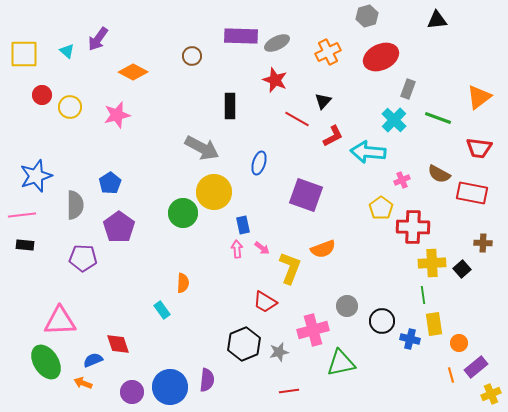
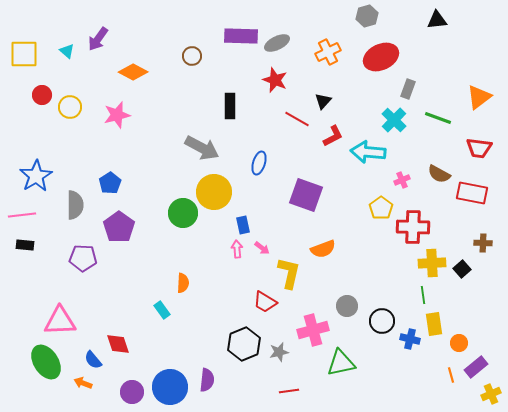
blue star at (36, 176): rotated 12 degrees counterclockwise
yellow L-shape at (290, 268): moved 1 px left, 5 px down; rotated 8 degrees counterclockwise
blue semicircle at (93, 360): rotated 108 degrees counterclockwise
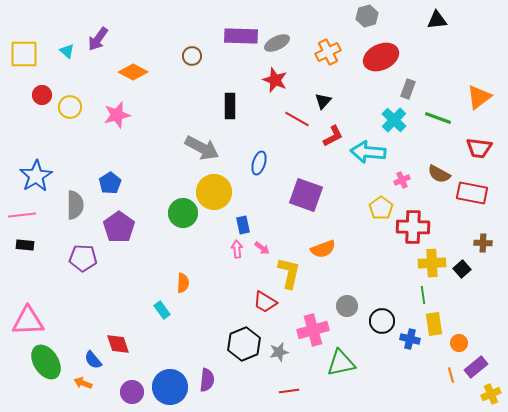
pink triangle at (60, 321): moved 32 px left
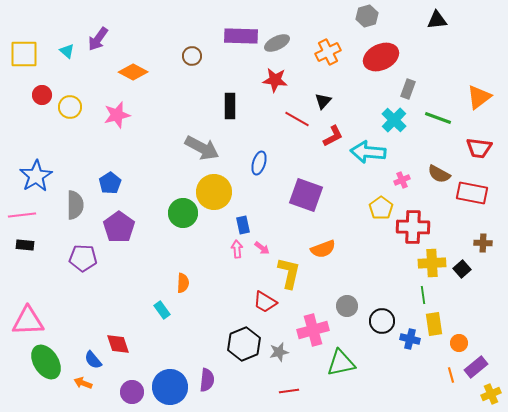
red star at (275, 80): rotated 15 degrees counterclockwise
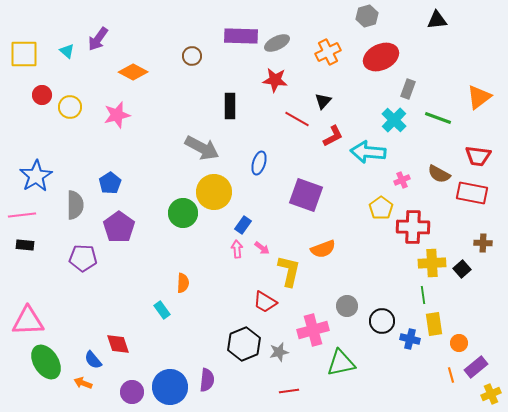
red trapezoid at (479, 148): moved 1 px left, 8 px down
blue rectangle at (243, 225): rotated 48 degrees clockwise
yellow L-shape at (289, 273): moved 2 px up
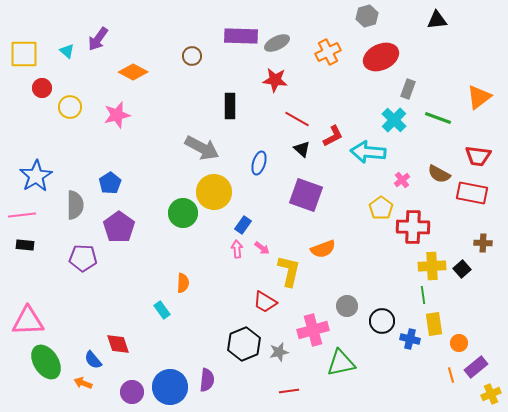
red circle at (42, 95): moved 7 px up
black triangle at (323, 101): moved 21 px left, 48 px down; rotated 30 degrees counterclockwise
pink cross at (402, 180): rotated 14 degrees counterclockwise
yellow cross at (432, 263): moved 3 px down
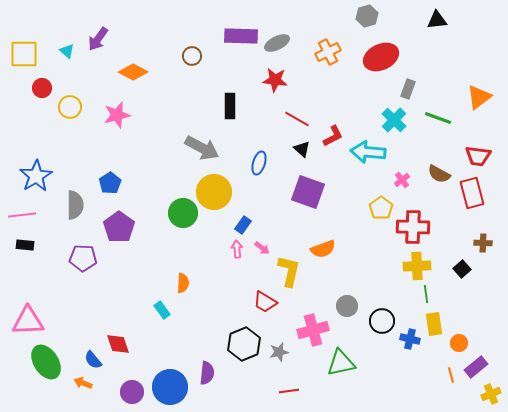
red rectangle at (472, 193): rotated 64 degrees clockwise
purple square at (306, 195): moved 2 px right, 3 px up
yellow cross at (432, 266): moved 15 px left
green line at (423, 295): moved 3 px right, 1 px up
purple semicircle at (207, 380): moved 7 px up
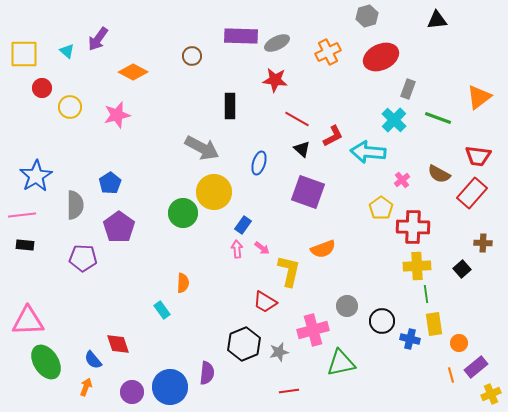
red rectangle at (472, 193): rotated 56 degrees clockwise
orange arrow at (83, 383): moved 3 px right, 4 px down; rotated 90 degrees clockwise
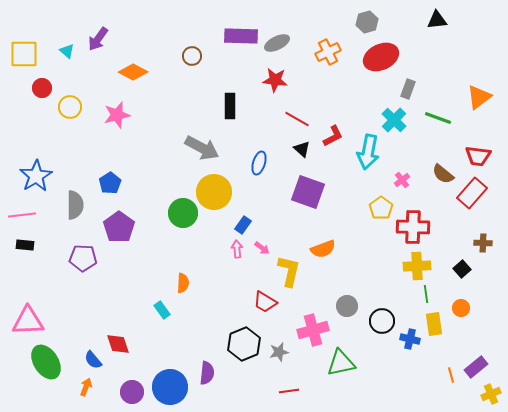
gray hexagon at (367, 16): moved 6 px down
cyan arrow at (368, 152): rotated 84 degrees counterclockwise
brown semicircle at (439, 174): moved 4 px right; rotated 10 degrees clockwise
orange circle at (459, 343): moved 2 px right, 35 px up
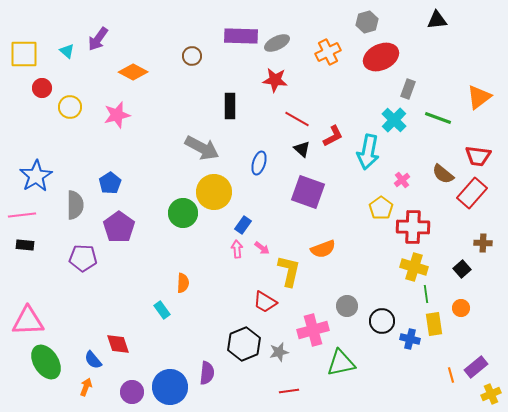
yellow cross at (417, 266): moved 3 px left, 1 px down; rotated 20 degrees clockwise
